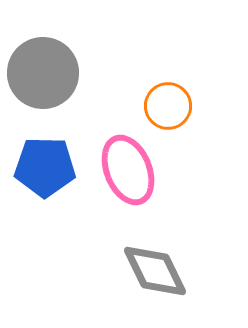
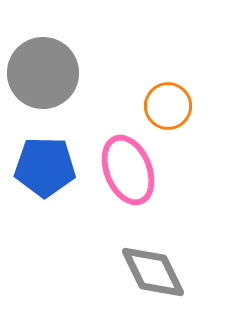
gray diamond: moved 2 px left, 1 px down
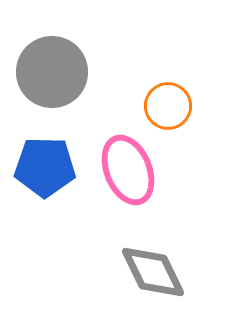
gray circle: moved 9 px right, 1 px up
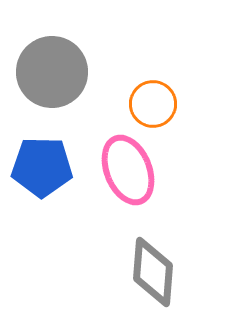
orange circle: moved 15 px left, 2 px up
blue pentagon: moved 3 px left
gray diamond: rotated 30 degrees clockwise
